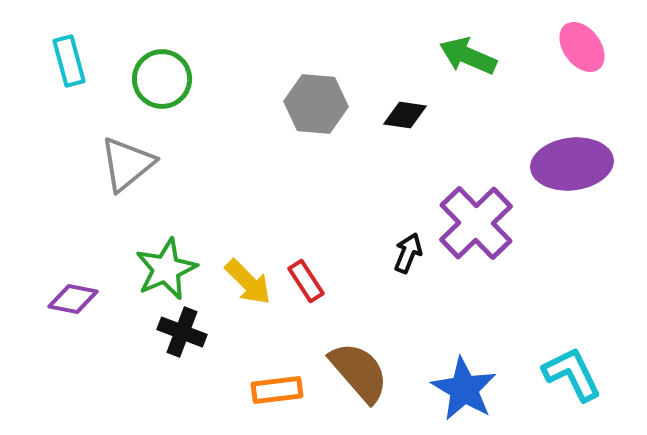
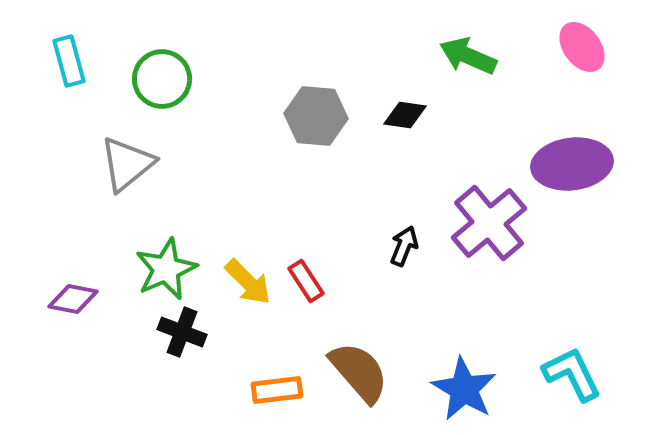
gray hexagon: moved 12 px down
purple cross: moved 13 px right; rotated 4 degrees clockwise
black arrow: moved 4 px left, 7 px up
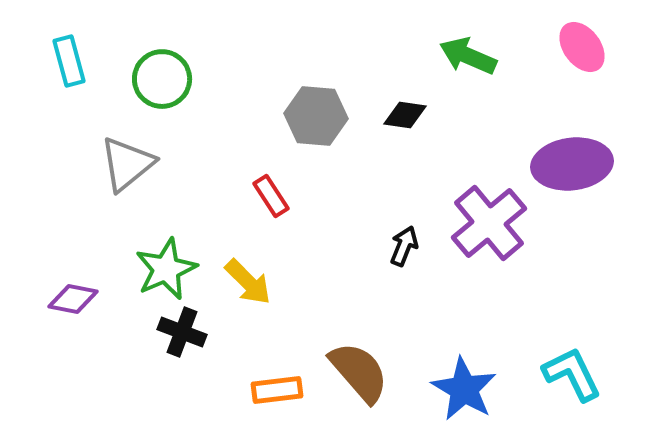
red rectangle: moved 35 px left, 85 px up
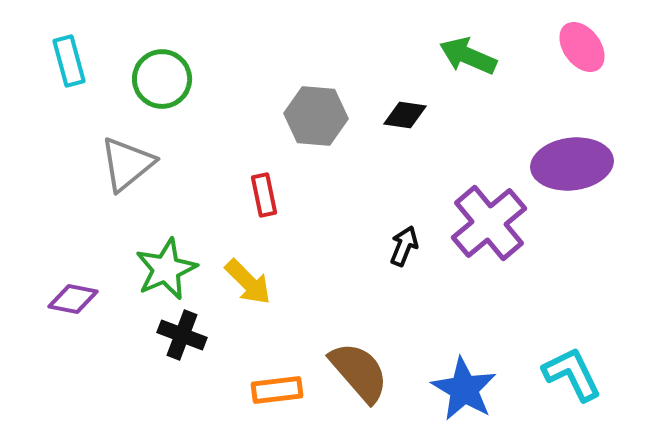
red rectangle: moved 7 px left, 1 px up; rotated 21 degrees clockwise
black cross: moved 3 px down
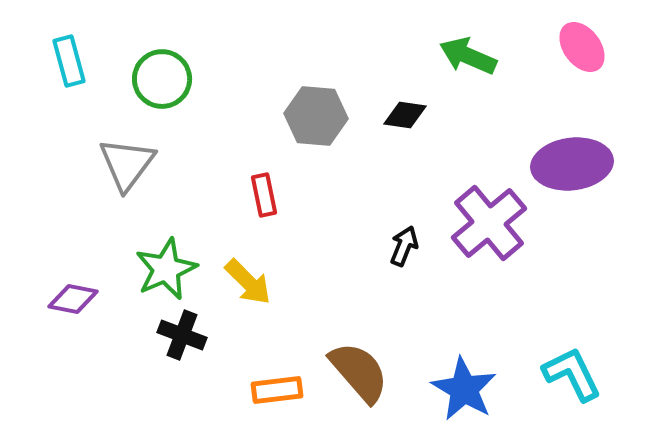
gray triangle: rotated 14 degrees counterclockwise
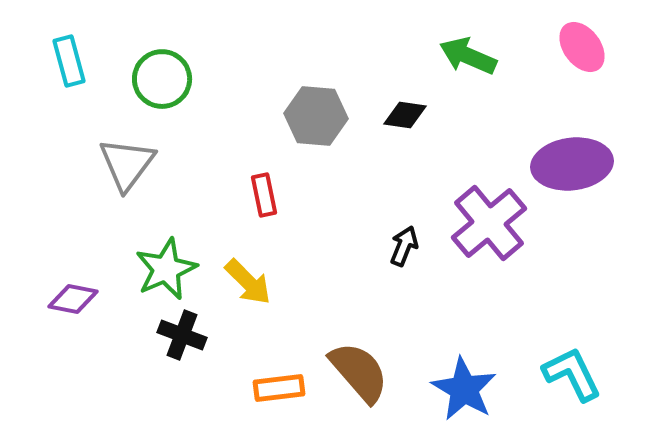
orange rectangle: moved 2 px right, 2 px up
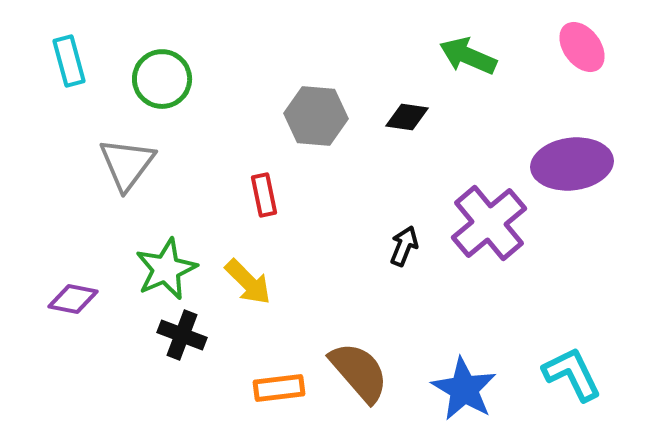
black diamond: moved 2 px right, 2 px down
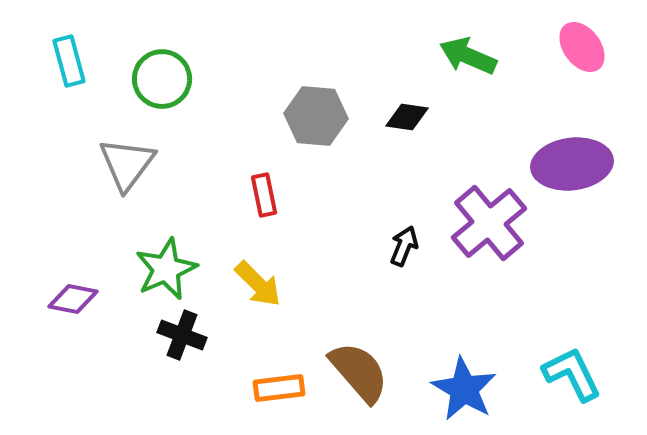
yellow arrow: moved 10 px right, 2 px down
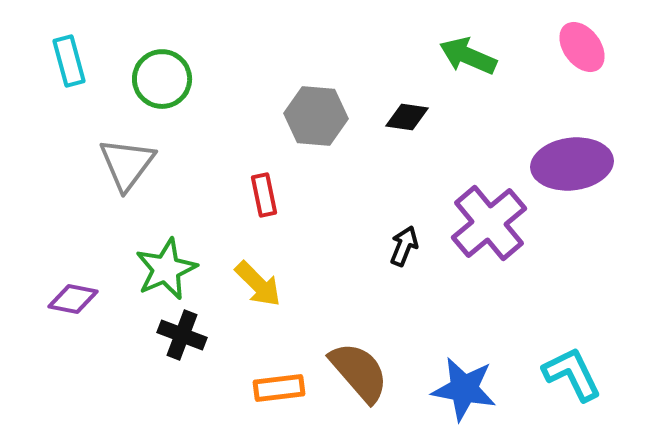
blue star: rotated 20 degrees counterclockwise
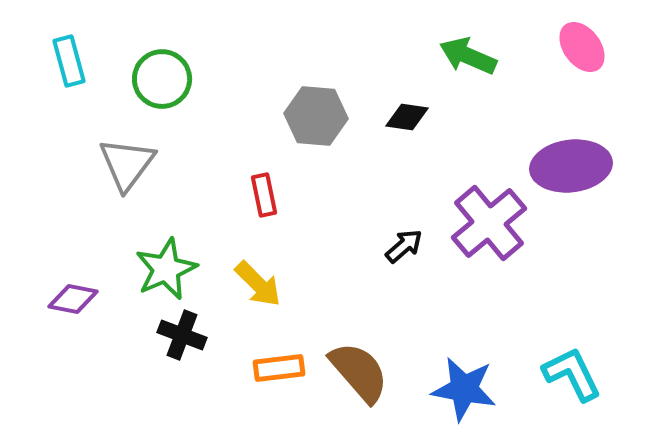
purple ellipse: moved 1 px left, 2 px down
black arrow: rotated 27 degrees clockwise
orange rectangle: moved 20 px up
